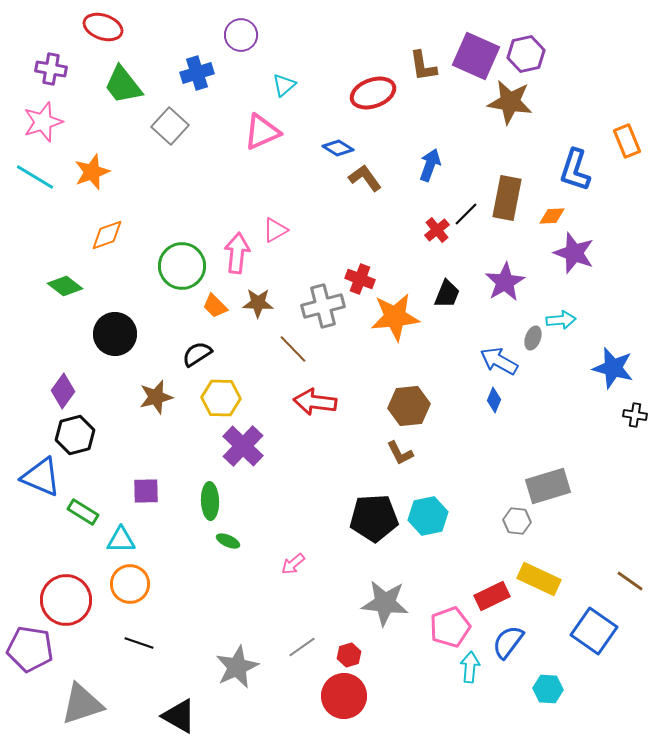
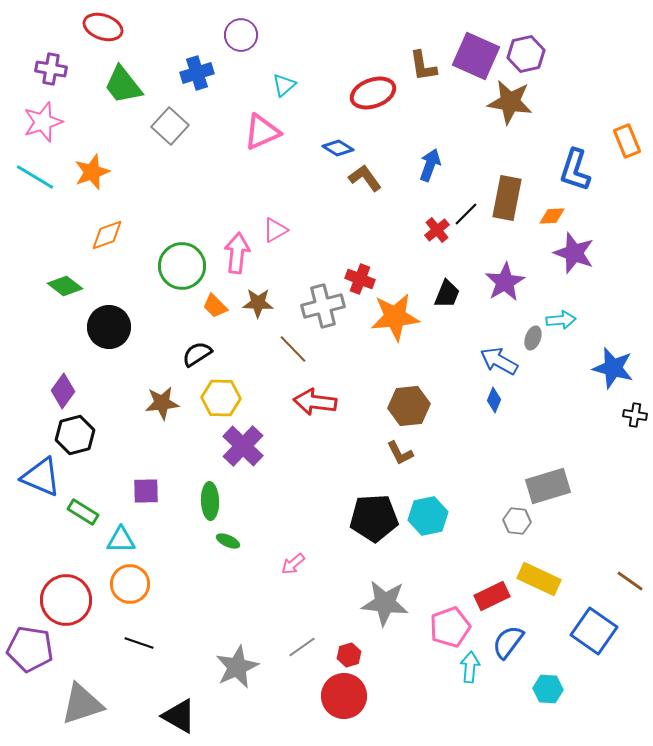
black circle at (115, 334): moved 6 px left, 7 px up
brown star at (156, 397): moved 6 px right, 6 px down; rotated 8 degrees clockwise
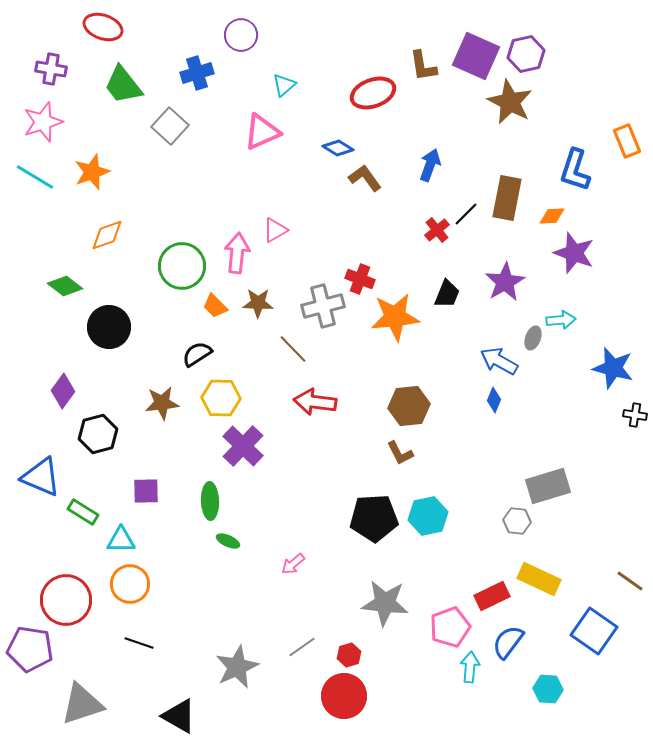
brown star at (510, 102): rotated 18 degrees clockwise
black hexagon at (75, 435): moved 23 px right, 1 px up
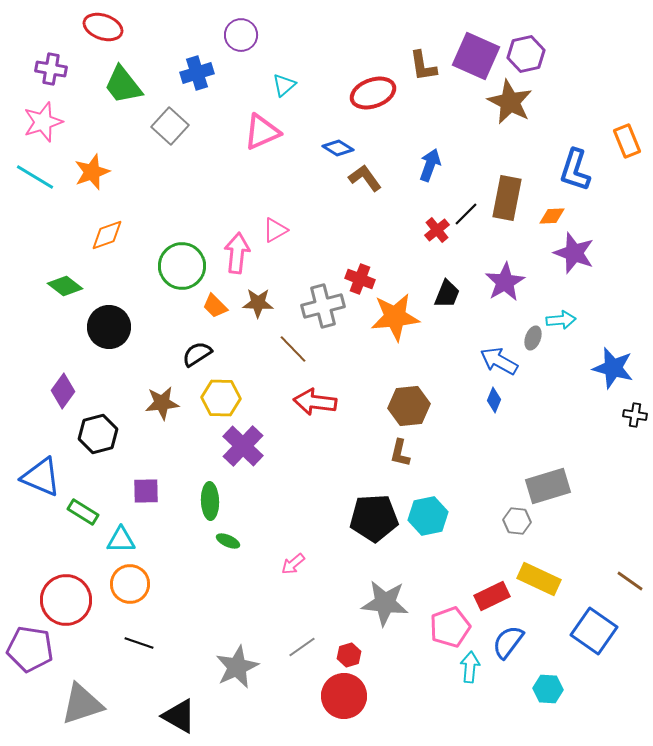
brown L-shape at (400, 453): rotated 40 degrees clockwise
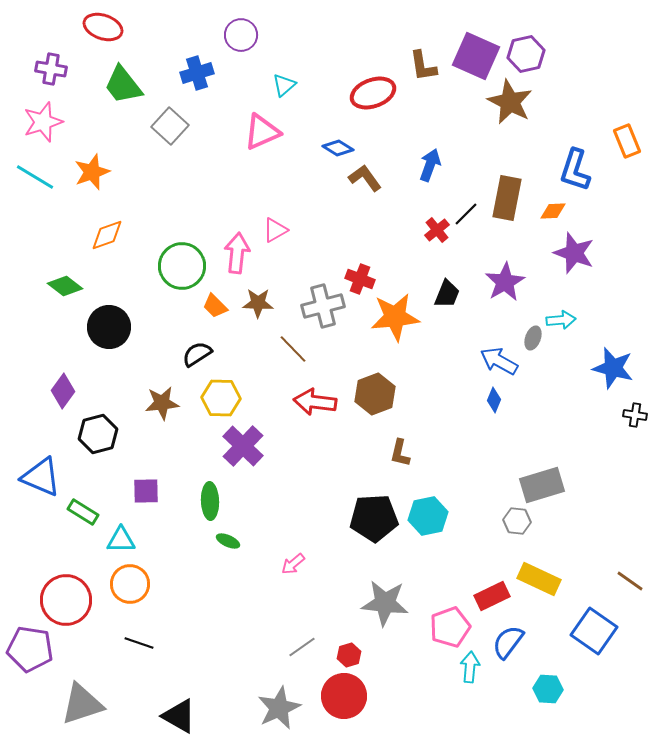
orange diamond at (552, 216): moved 1 px right, 5 px up
brown hexagon at (409, 406): moved 34 px left, 12 px up; rotated 15 degrees counterclockwise
gray rectangle at (548, 486): moved 6 px left, 1 px up
gray star at (237, 667): moved 42 px right, 41 px down
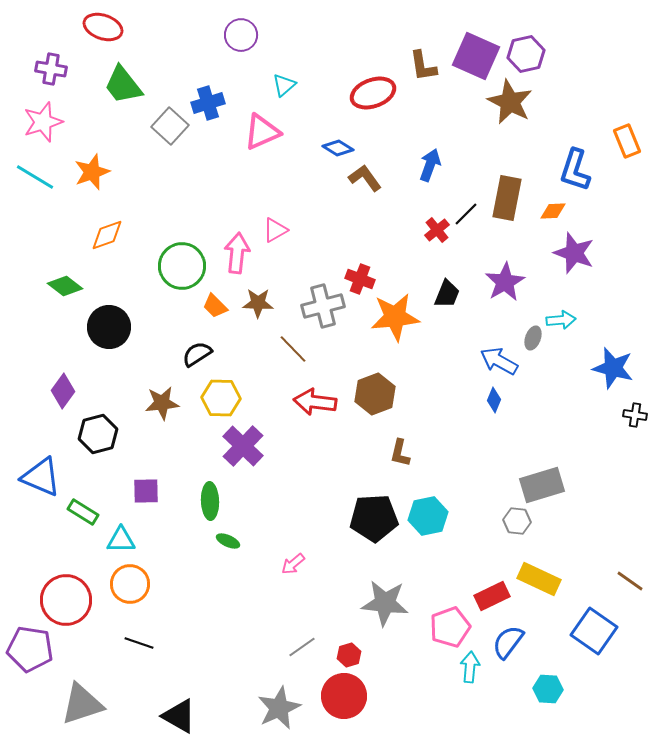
blue cross at (197, 73): moved 11 px right, 30 px down
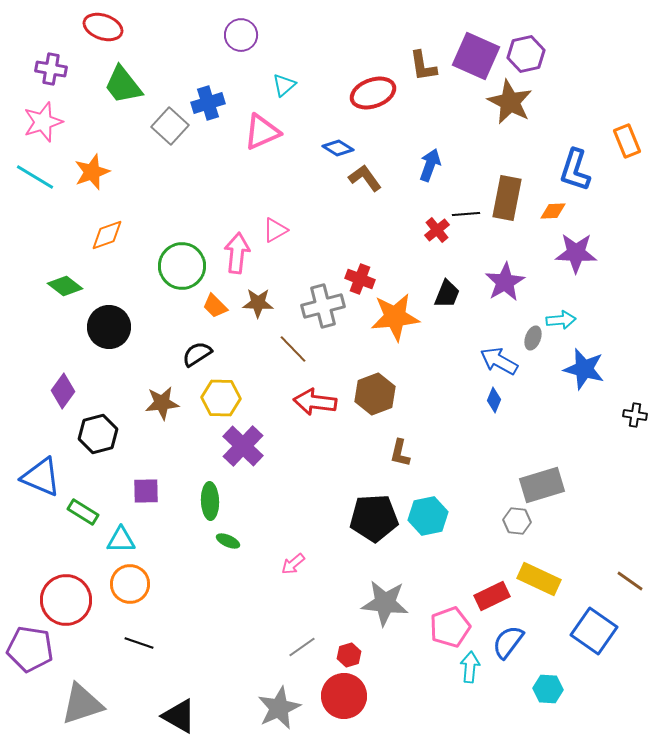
black line at (466, 214): rotated 40 degrees clockwise
purple star at (574, 253): moved 2 px right; rotated 18 degrees counterclockwise
blue star at (613, 368): moved 29 px left, 1 px down
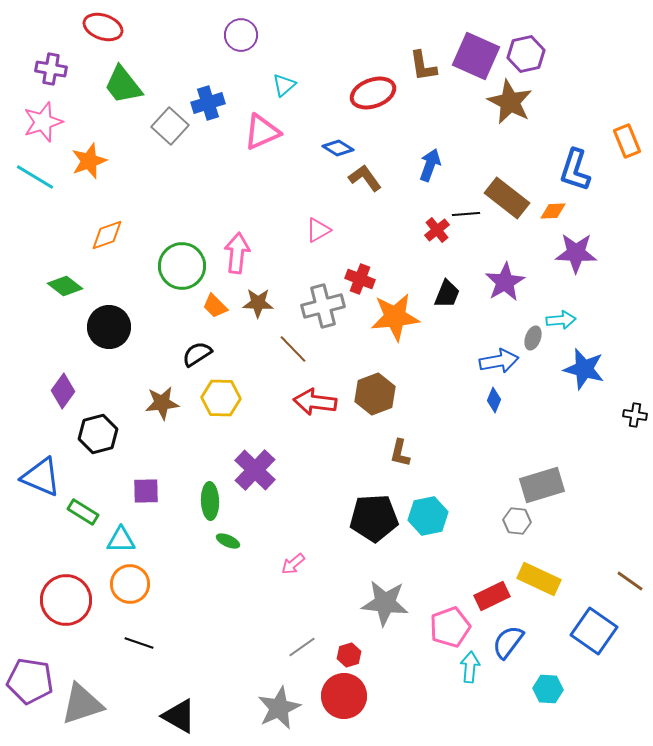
orange star at (92, 172): moved 3 px left, 11 px up
brown rectangle at (507, 198): rotated 63 degrees counterclockwise
pink triangle at (275, 230): moved 43 px right
blue arrow at (499, 361): rotated 141 degrees clockwise
purple cross at (243, 446): moved 12 px right, 24 px down
purple pentagon at (30, 649): moved 32 px down
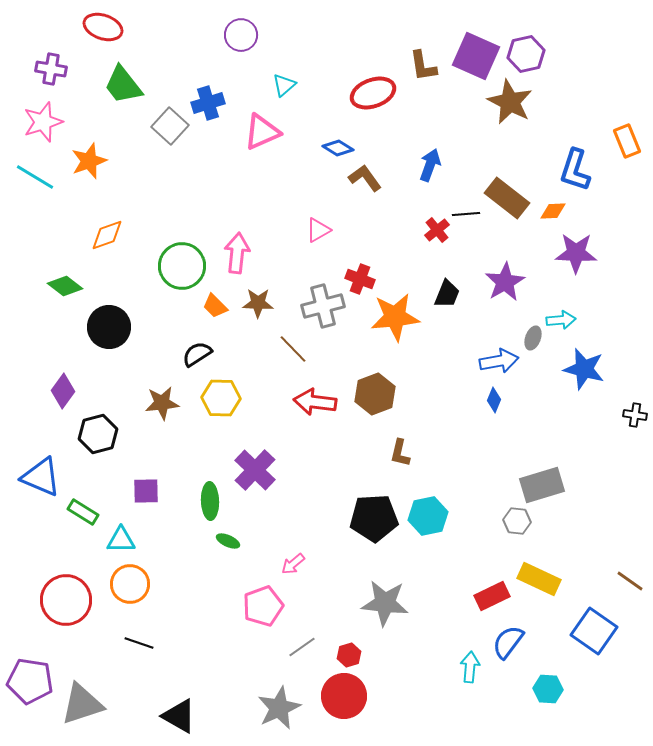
pink pentagon at (450, 627): moved 187 px left, 21 px up
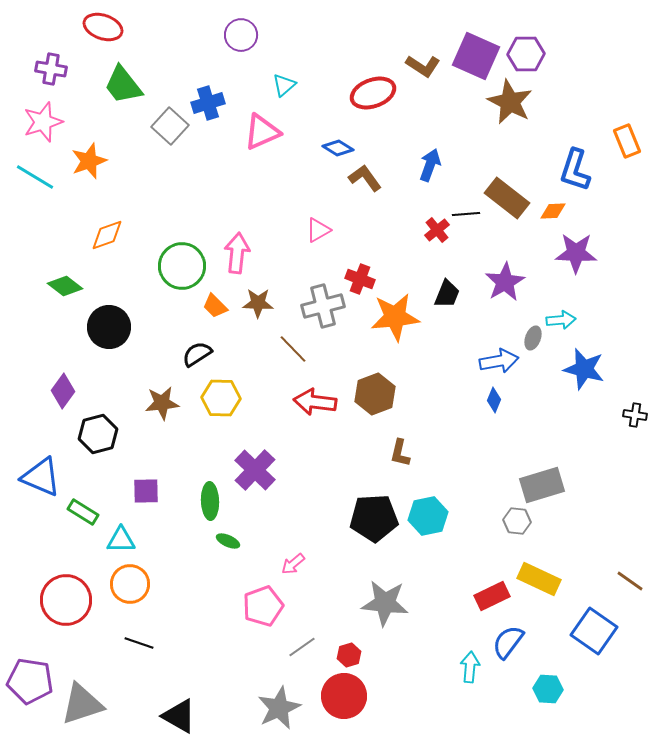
purple hexagon at (526, 54): rotated 12 degrees clockwise
brown L-shape at (423, 66): rotated 48 degrees counterclockwise
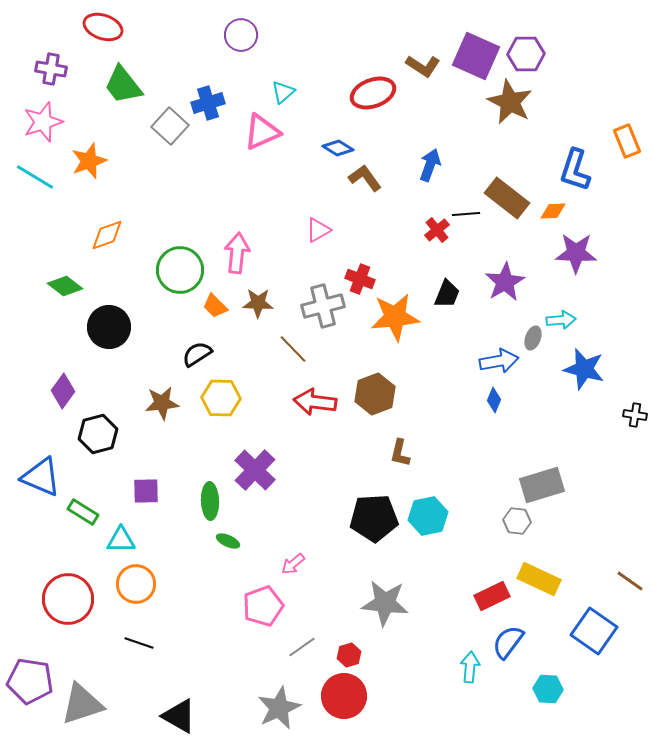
cyan triangle at (284, 85): moved 1 px left, 7 px down
green circle at (182, 266): moved 2 px left, 4 px down
orange circle at (130, 584): moved 6 px right
red circle at (66, 600): moved 2 px right, 1 px up
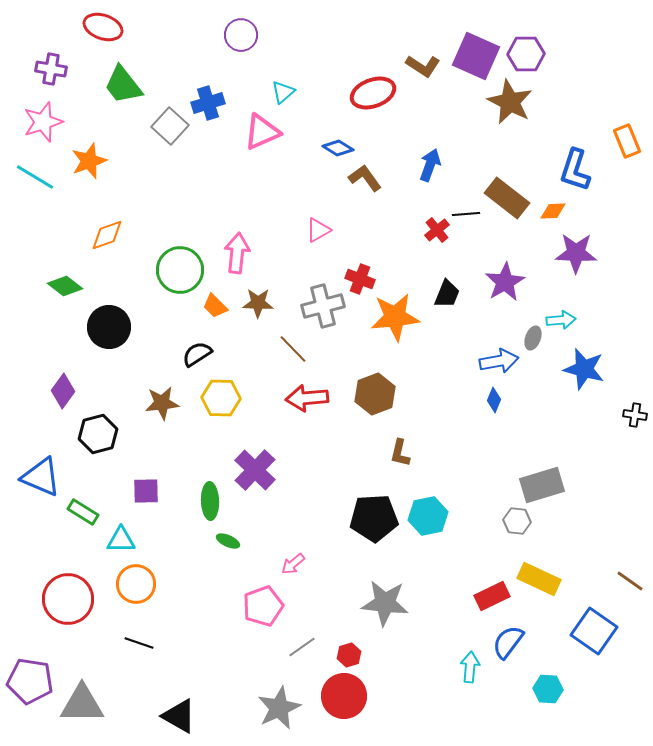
red arrow at (315, 402): moved 8 px left, 4 px up; rotated 12 degrees counterclockwise
gray triangle at (82, 704): rotated 18 degrees clockwise
